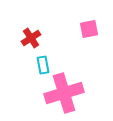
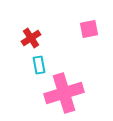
cyan rectangle: moved 4 px left
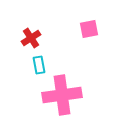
pink cross: moved 2 px left, 2 px down; rotated 9 degrees clockwise
